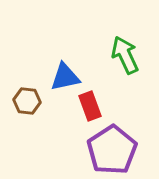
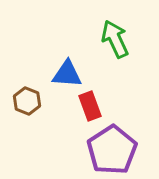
green arrow: moved 10 px left, 16 px up
blue triangle: moved 2 px right, 3 px up; rotated 16 degrees clockwise
brown hexagon: rotated 16 degrees clockwise
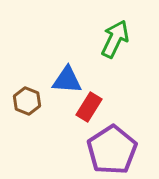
green arrow: rotated 51 degrees clockwise
blue triangle: moved 6 px down
red rectangle: moved 1 px left, 1 px down; rotated 52 degrees clockwise
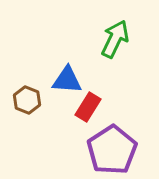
brown hexagon: moved 1 px up
red rectangle: moved 1 px left
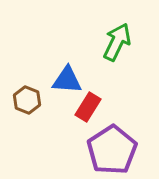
green arrow: moved 2 px right, 3 px down
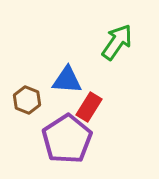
green arrow: rotated 9 degrees clockwise
red rectangle: moved 1 px right
purple pentagon: moved 45 px left, 11 px up
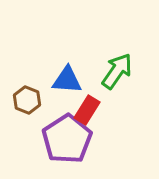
green arrow: moved 29 px down
red rectangle: moved 2 px left, 3 px down
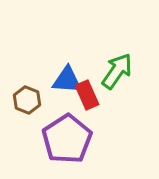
red rectangle: moved 15 px up; rotated 56 degrees counterclockwise
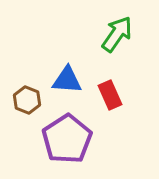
green arrow: moved 37 px up
red rectangle: moved 23 px right
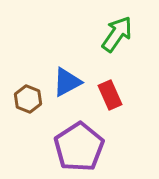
blue triangle: moved 2 px down; rotated 32 degrees counterclockwise
brown hexagon: moved 1 px right, 1 px up
purple pentagon: moved 12 px right, 8 px down
